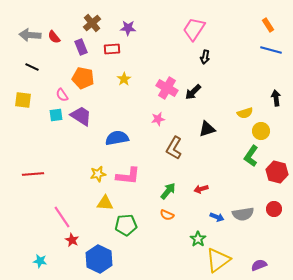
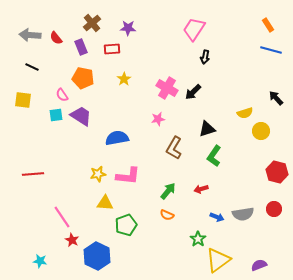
red semicircle at (54, 37): moved 2 px right, 1 px down
black arrow at (276, 98): rotated 35 degrees counterclockwise
green L-shape at (251, 156): moved 37 px left
green pentagon at (126, 225): rotated 15 degrees counterclockwise
blue hexagon at (99, 259): moved 2 px left, 3 px up
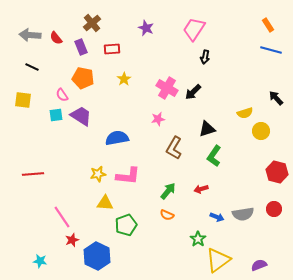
purple star at (128, 28): moved 18 px right; rotated 21 degrees clockwise
red star at (72, 240): rotated 24 degrees clockwise
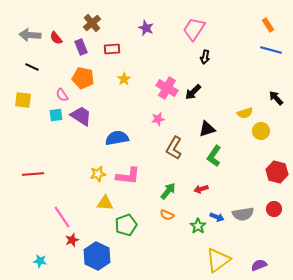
green star at (198, 239): moved 13 px up
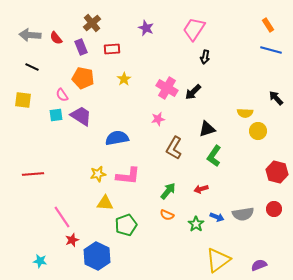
yellow semicircle at (245, 113): rotated 21 degrees clockwise
yellow circle at (261, 131): moved 3 px left
green star at (198, 226): moved 2 px left, 2 px up
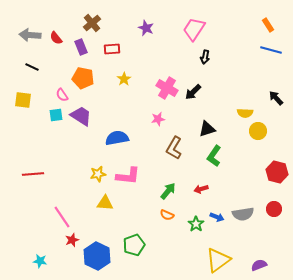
green pentagon at (126, 225): moved 8 px right, 20 px down
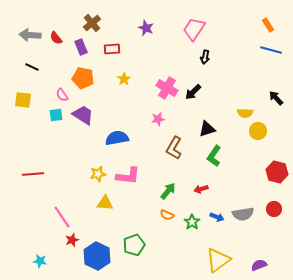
purple trapezoid at (81, 116): moved 2 px right, 1 px up
green star at (196, 224): moved 4 px left, 2 px up
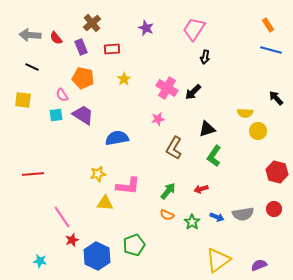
pink L-shape at (128, 176): moved 10 px down
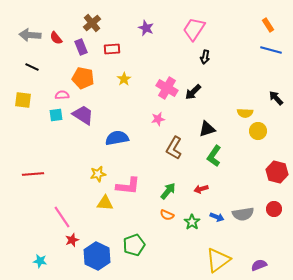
pink semicircle at (62, 95): rotated 120 degrees clockwise
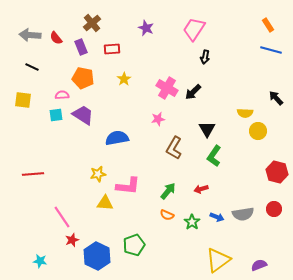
black triangle at (207, 129): rotated 42 degrees counterclockwise
